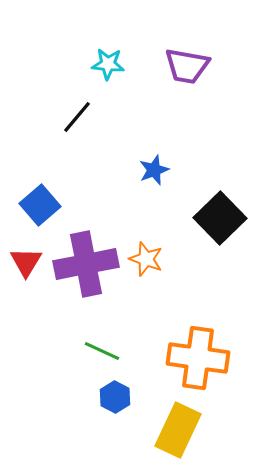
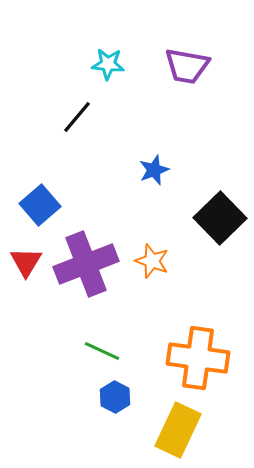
orange star: moved 6 px right, 2 px down
purple cross: rotated 10 degrees counterclockwise
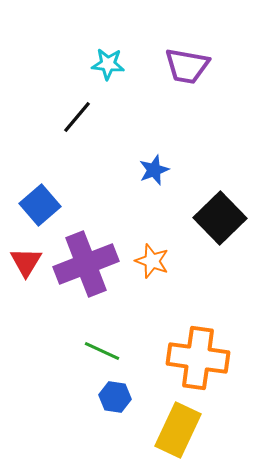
blue hexagon: rotated 20 degrees counterclockwise
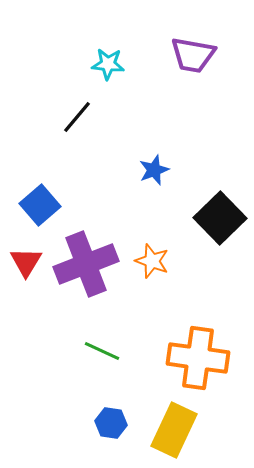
purple trapezoid: moved 6 px right, 11 px up
blue hexagon: moved 4 px left, 26 px down
yellow rectangle: moved 4 px left
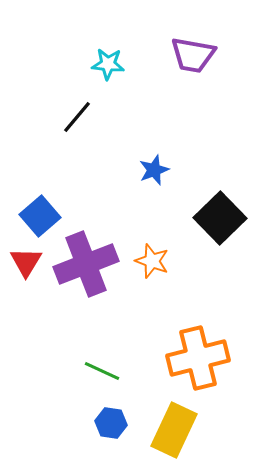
blue square: moved 11 px down
green line: moved 20 px down
orange cross: rotated 22 degrees counterclockwise
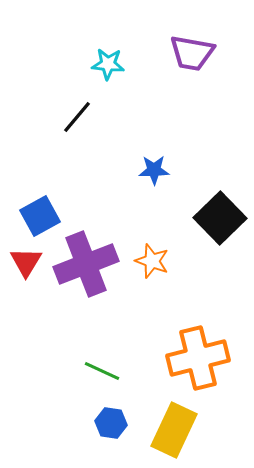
purple trapezoid: moved 1 px left, 2 px up
blue star: rotated 20 degrees clockwise
blue square: rotated 12 degrees clockwise
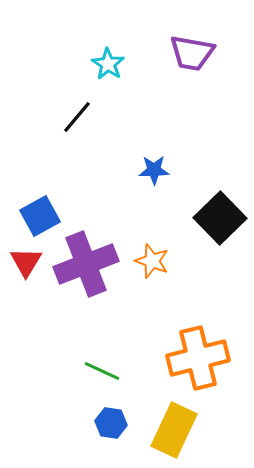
cyan star: rotated 28 degrees clockwise
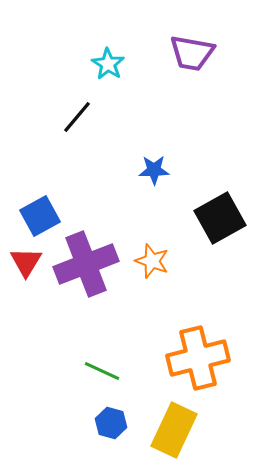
black square: rotated 15 degrees clockwise
blue hexagon: rotated 8 degrees clockwise
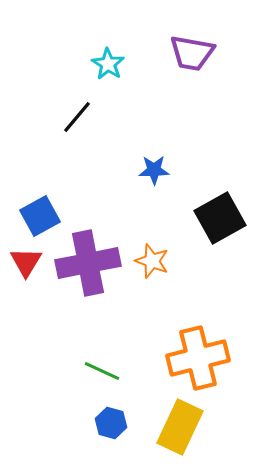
purple cross: moved 2 px right, 1 px up; rotated 10 degrees clockwise
yellow rectangle: moved 6 px right, 3 px up
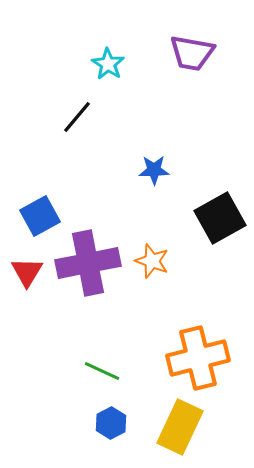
red triangle: moved 1 px right, 10 px down
blue hexagon: rotated 16 degrees clockwise
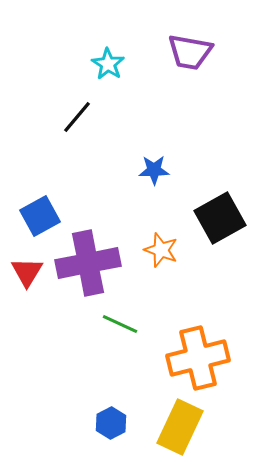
purple trapezoid: moved 2 px left, 1 px up
orange star: moved 9 px right, 11 px up
green line: moved 18 px right, 47 px up
